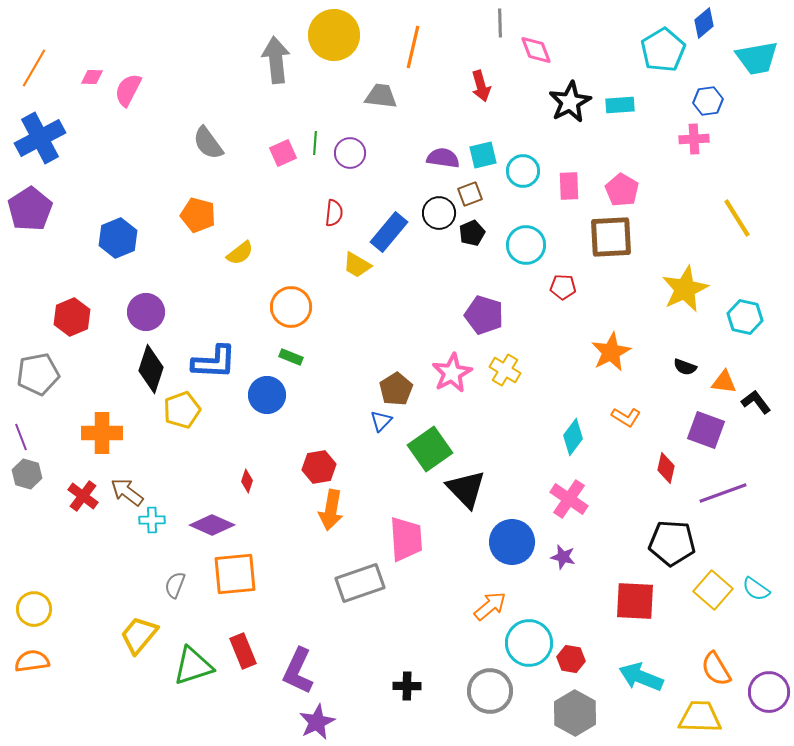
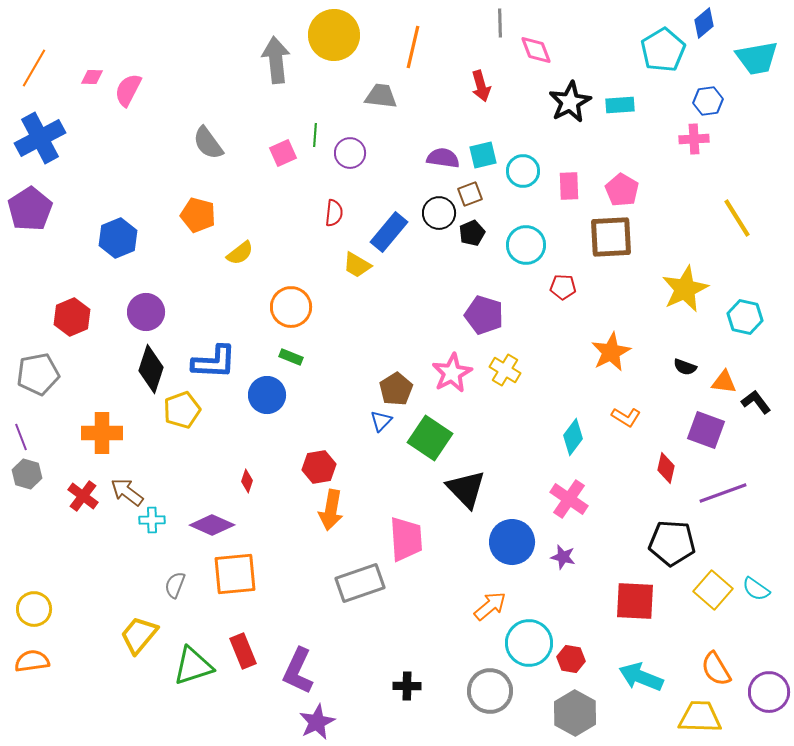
green line at (315, 143): moved 8 px up
green square at (430, 449): moved 11 px up; rotated 21 degrees counterclockwise
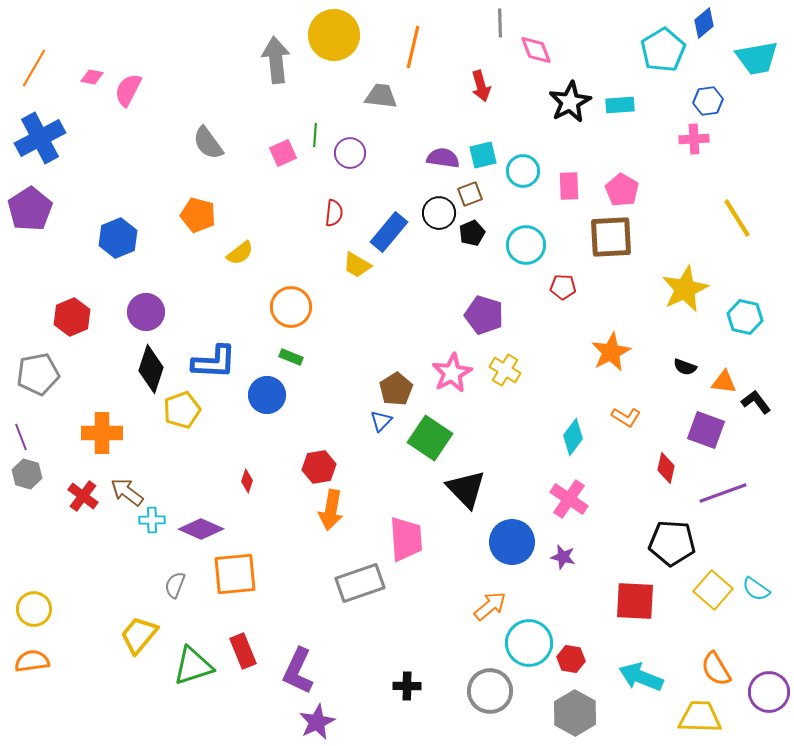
pink diamond at (92, 77): rotated 10 degrees clockwise
purple diamond at (212, 525): moved 11 px left, 4 px down
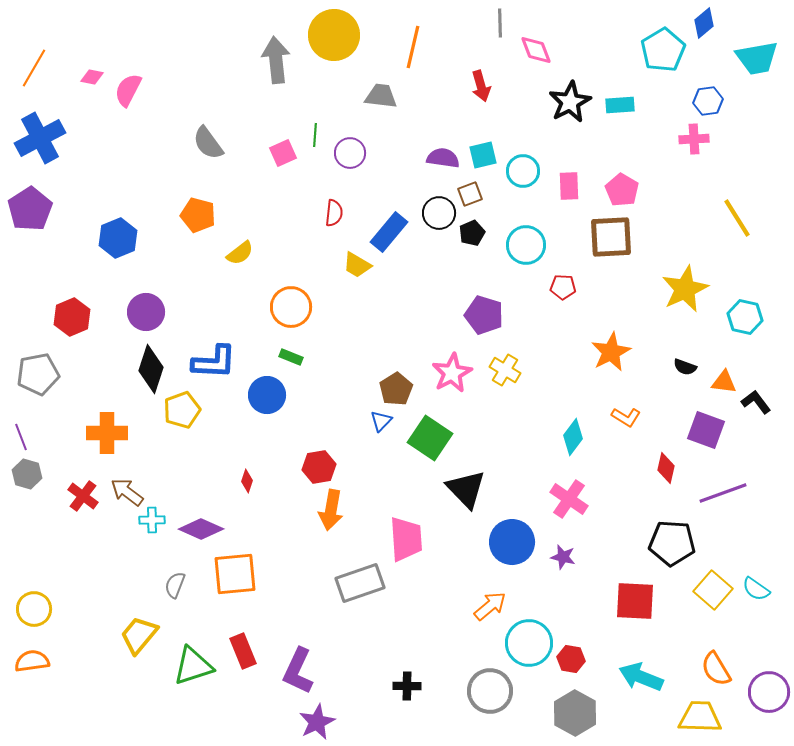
orange cross at (102, 433): moved 5 px right
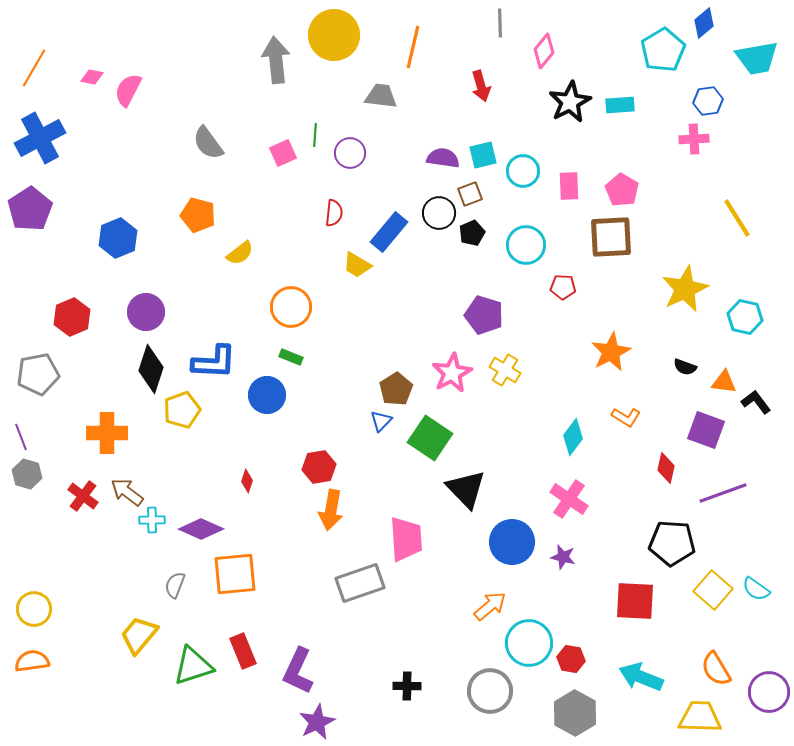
pink diamond at (536, 50): moved 8 px right, 1 px down; rotated 60 degrees clockwise
